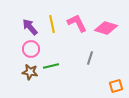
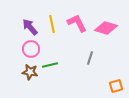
green line: moved 1 px left, 1 px up
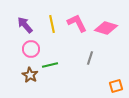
purple arrow: moved 5 px left, 2 px up
brown star: moved 3 px down; rotated 21 degrees clockwise
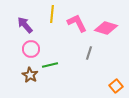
yellow line: moved 10 px up; rotated 18 degrees clockwise
gray line: moved 1 px left, 5 px up
orange square: rotated 24 degrees counterclockwise
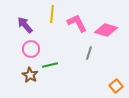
pink diamond: moved 2 px down
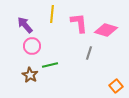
pink L-shape: moved 2 px right; rotated 20 degrees clockwise
pink circle: moved 1 px right, 3 px up
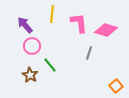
green line: rotated 63 degrees clockwise
